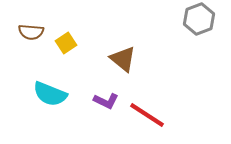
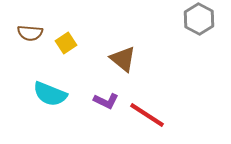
gray hexagon: rotated 12 degrees counterclockwise
brown semicircle: moved 1 px left, 1 px down
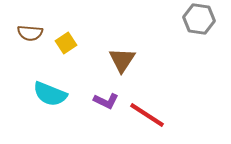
gray hexagon: rotated 20 degrees counterclockwise
brown triangle: moved 1 px left, 1 px down; rotated 24 degrees clockwise
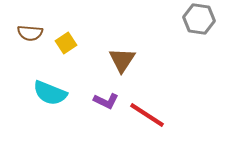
cyan semicircle: moved 1 px up
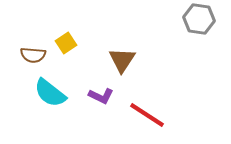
brown semicircle: moved 3 px right, 22 px down
cyan semicircle: rotated 16 degrees clockwise
purple L-shape: moved 5 px left, 5 px up
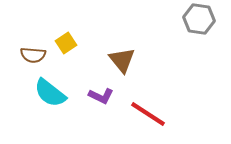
brown triangle: rotated 12 degrees counterclockwise
red line: moved 1 px right, 1 px up
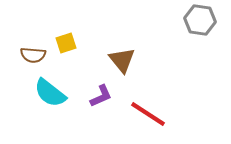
gray hexagon: moved 1 px right, 1 px down
yellow square: rotated 15 degrees clockwise
purple L-shape: rotated 50 degrees counterclockwise
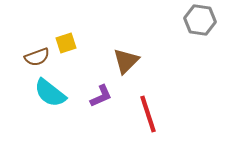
brown semicircle: moved 4 px right, 2 px down; rotated 25 degrees counterclockwise
brown triangle: moved 4 px right, 1 px down; rotated 24 degrees clockwise
red line: rotated 39 degrees clockwise
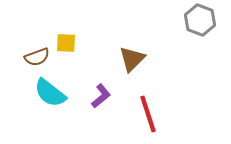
gray hexagon: rotated 12 degrees clockwise
yellow square: rotated 20 degrees clockwise
brown triangle: moved 6 px right, 2 px up
purple L-shape: rotated 15 degrees counterclockwise
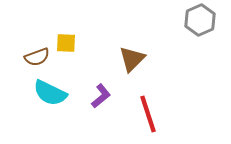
gray hexagon: rotated 16 degrees clockwise
cyan semicircle: rotated 12 degrees counterclockwise
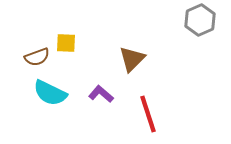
purple L-shape: moved 2 px up; rotated 100 degrees counterclockwise
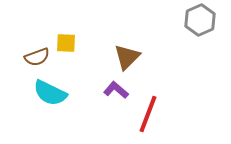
brown triangle: moved 5 px left, 2 px up
purple L-shape: moved 15 px right, 4 px up
red line: rotated 39 degrees clockwise
